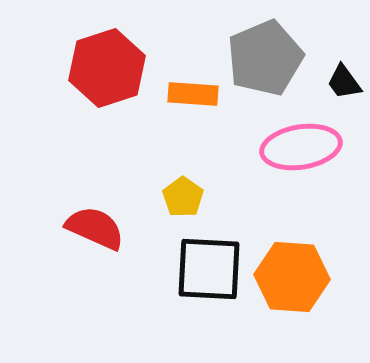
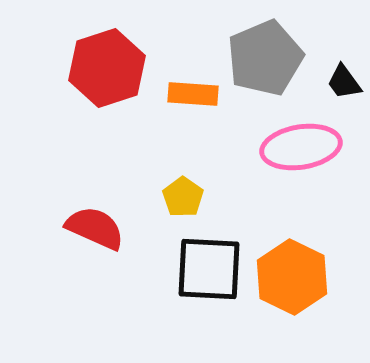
orange hexagon: rotated 22 degrees clockwise
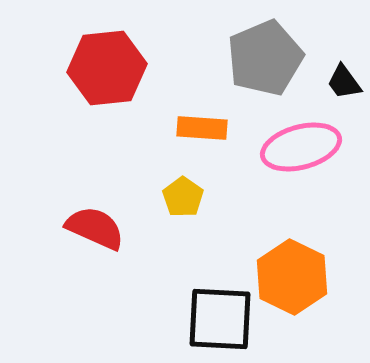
red hexagon: rotated 12 degrees clockwise
orange rectangle: moved 9 px right, 34 px down
pink ellipse: rotated 6 degrees counterclockwise
black square: moved 11 px right, 50 px down
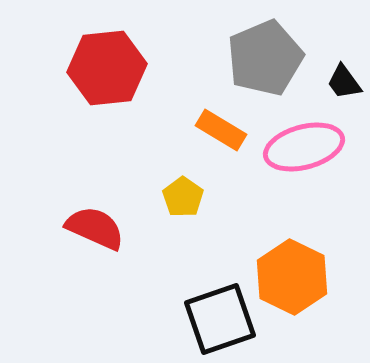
orange rectangle: moved 19 px right, 2 px down; rotated 27 degrees clockwise
pink ellipse: moved 3 px right
black square: rotated 22 degrees counterclockwise
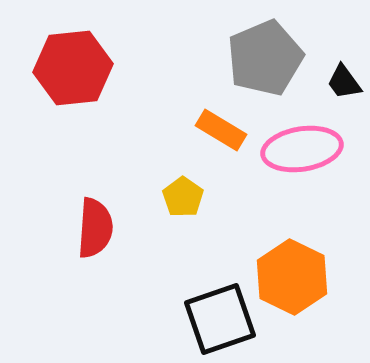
red hexagon: moved 34 px left
pink ellipse: moved 2 px left, 2 px down; rotated 6 degrees clockwise
red semicircle: rotated 70 degrees clockwise
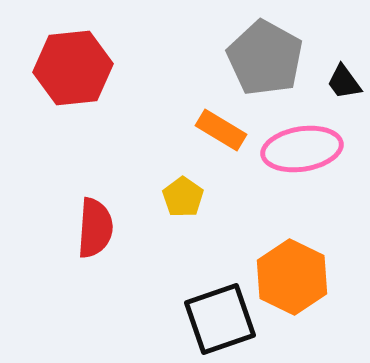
gray pentagon: rotated 20 degrees counterclockwise
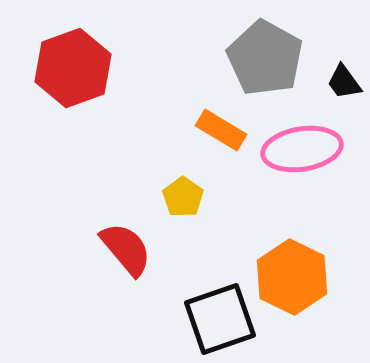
red hexagon: rotated 14 degrees counterclockwise
red semicircle: moved 31 px right, 21 px down; rotated 44 degrees counterclockwise
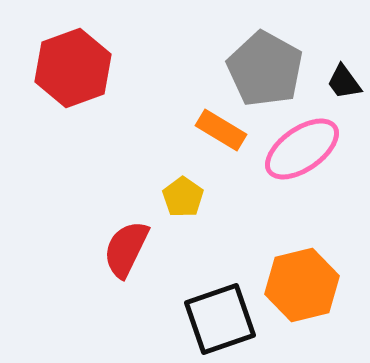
gray pentagon: moved 11 px down
pink ellipse: rotated 26 degrees counterclockwise
red semicircle: rotated 114 degrees counterclockwise
orange hexagon: moved 10 px right, 8 px down; rotated 20 degrees clockwise
